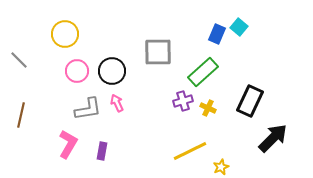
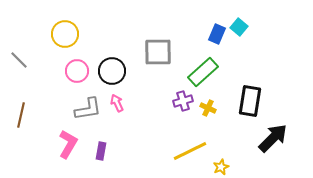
black rectangle: rotated 16 degrees counterclockwise
purple rectangle: moved 1 px left
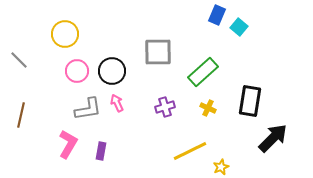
blue rectangle: moved 19 px up
purple cross: moved 18 px left, 6 px down
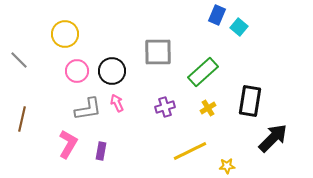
yellow cross: rotated 35 degrees clockwise
brown line: moved 1 px right, 4 px down
yellow star: moved 6 px right, 1 px up; rotated 21 degrees clockwise
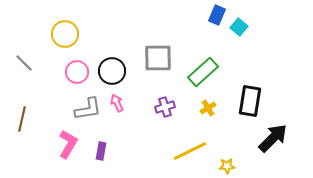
gray square: moved 6 px down
gray line: moved 5 px right, 3 px down
pink circle: moved 1 px down
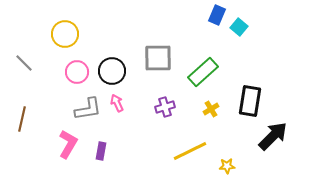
yellow cross: moved 3 px right, 1 px down
black arrow: moved 2 px up
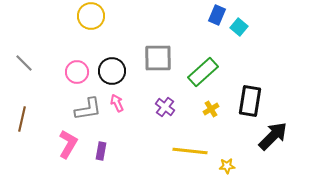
yellow circle: moved 26 px right, 18 px up
purple cross: rotated 36 degrees counterclockwise
yellow line: rotated 32 degrees clockwise
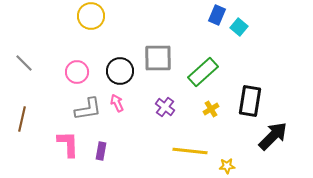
black circle: moved 8 px right
pink L-shape: rotated 32 degrees counterclockwise
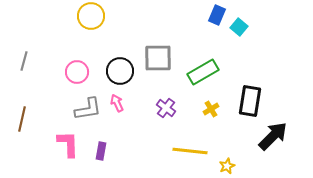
gray line: moved 2 px up; rotated 60 degrees clockwise
green rectangle: rotated 12 degrees clockwise
purple cross: moved 1 px right, 1 px down
yellow star: rotated 21 degrees counterclockwise
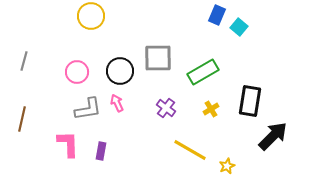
yellow line: moved 1 px up; rotated 24 degrees clockwise
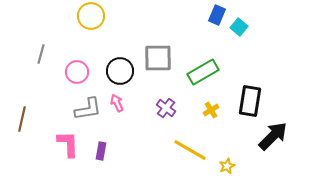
gray line: moved 17 px right, 7 px up
yellow cross: moved 1 px down
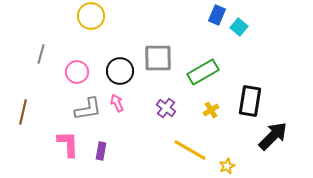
brown line: moved 1 px right, 7 px up
